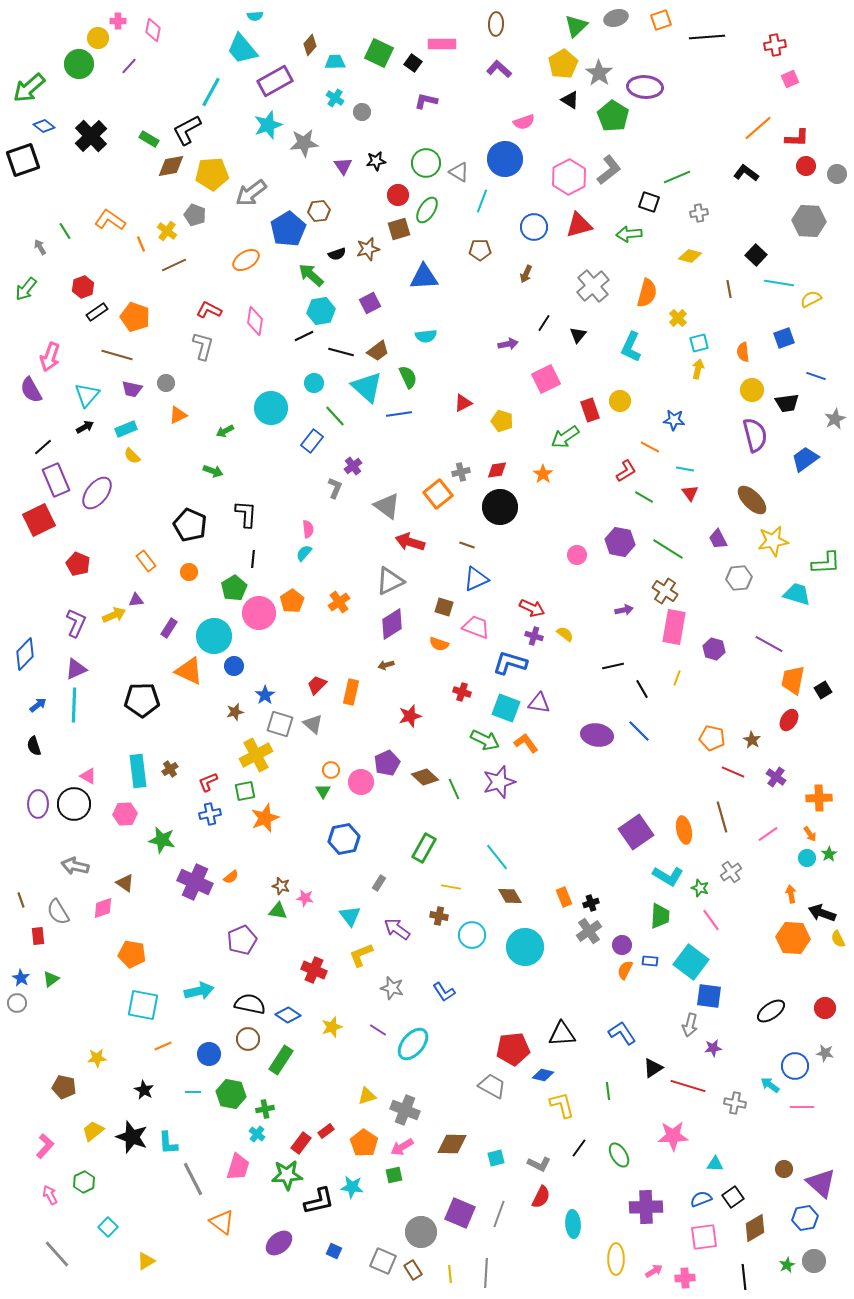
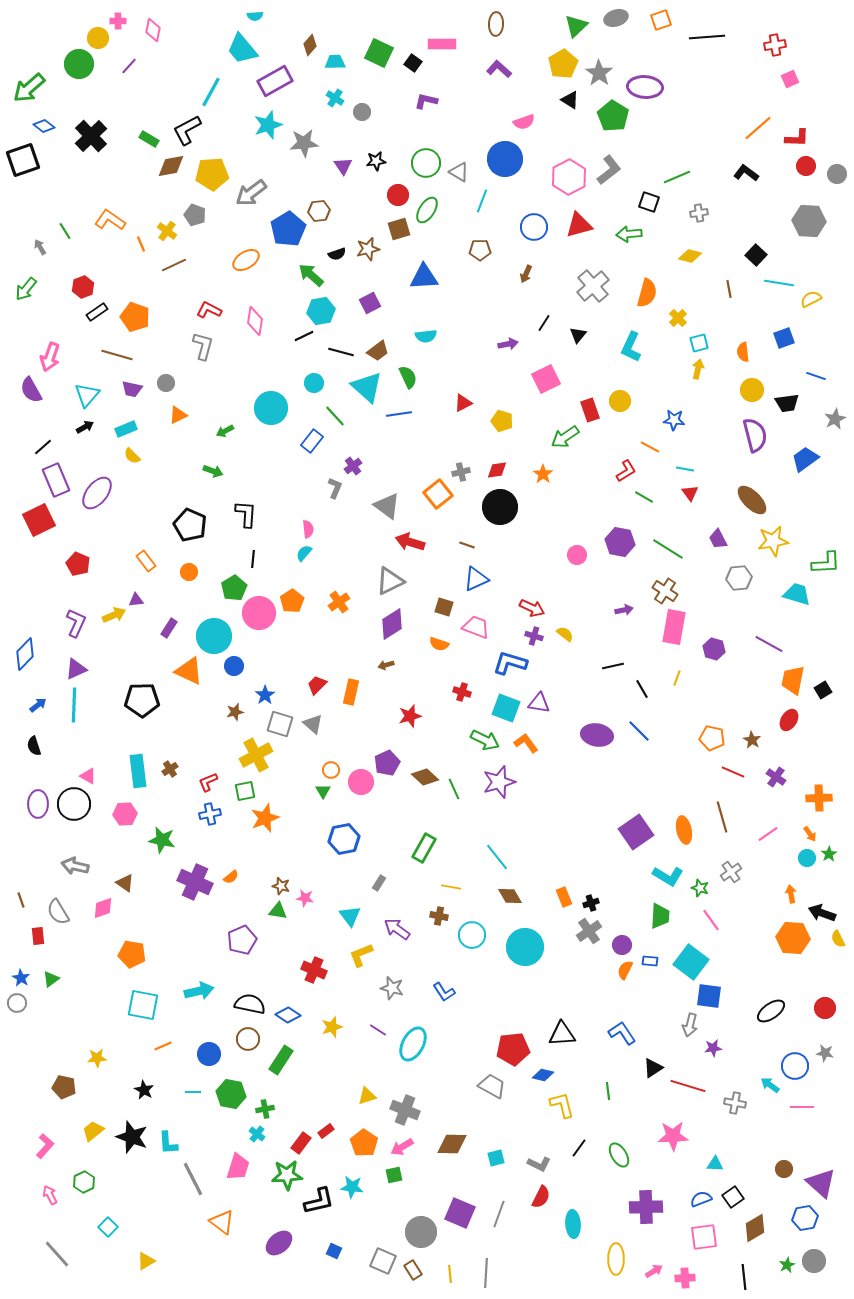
cyan ellipse at (413, 1044): rotated 12 degrees counterclockwise
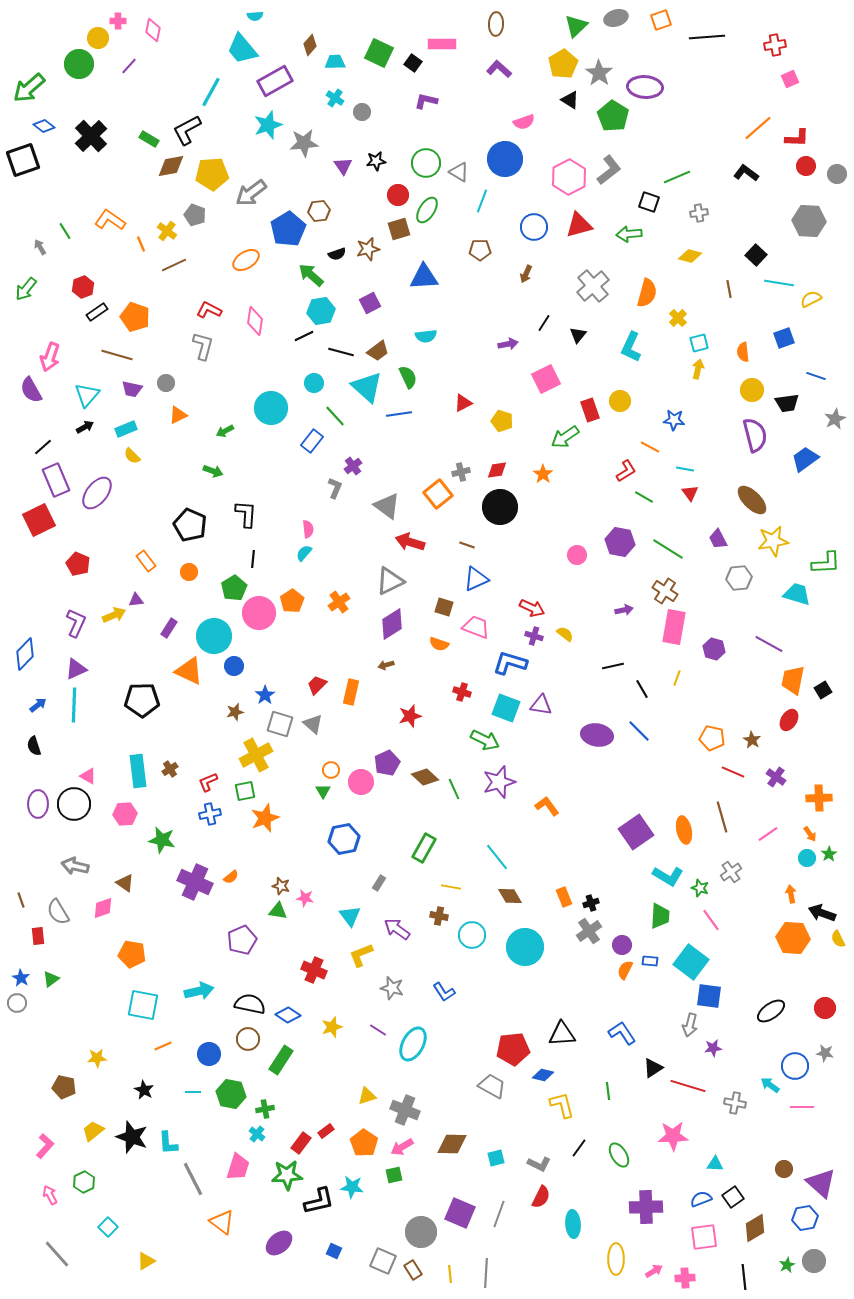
purple triangle at (539, 703): moved 2 px right, 2 px down
orange L-shape at (526, 743): moved 21 px right, 63 px down
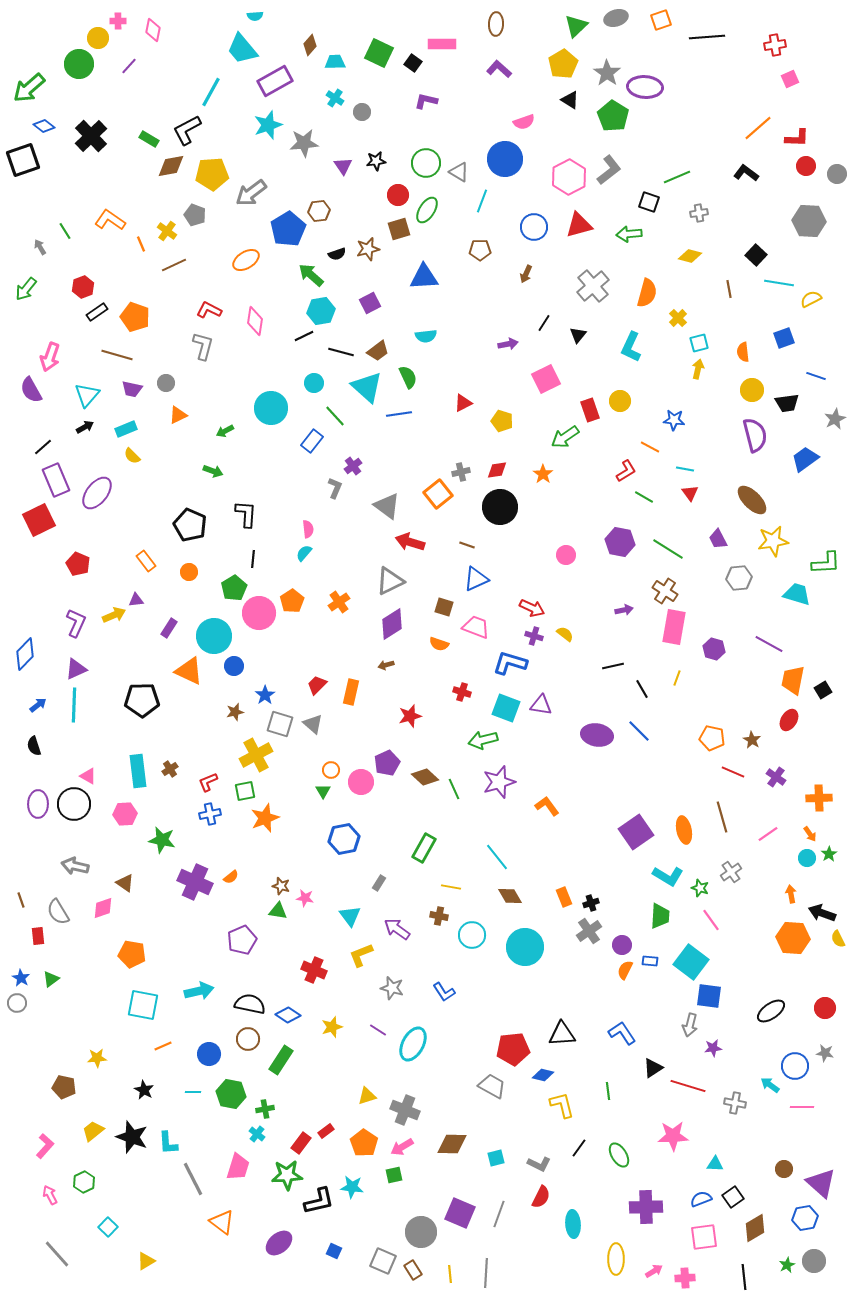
gray star at (599, 73): moved 8 px right
pink circle at (577, 555): moved 11 px left
green arrow at (485, 740): moved 2 px left; rotated 140 degrees clockwise
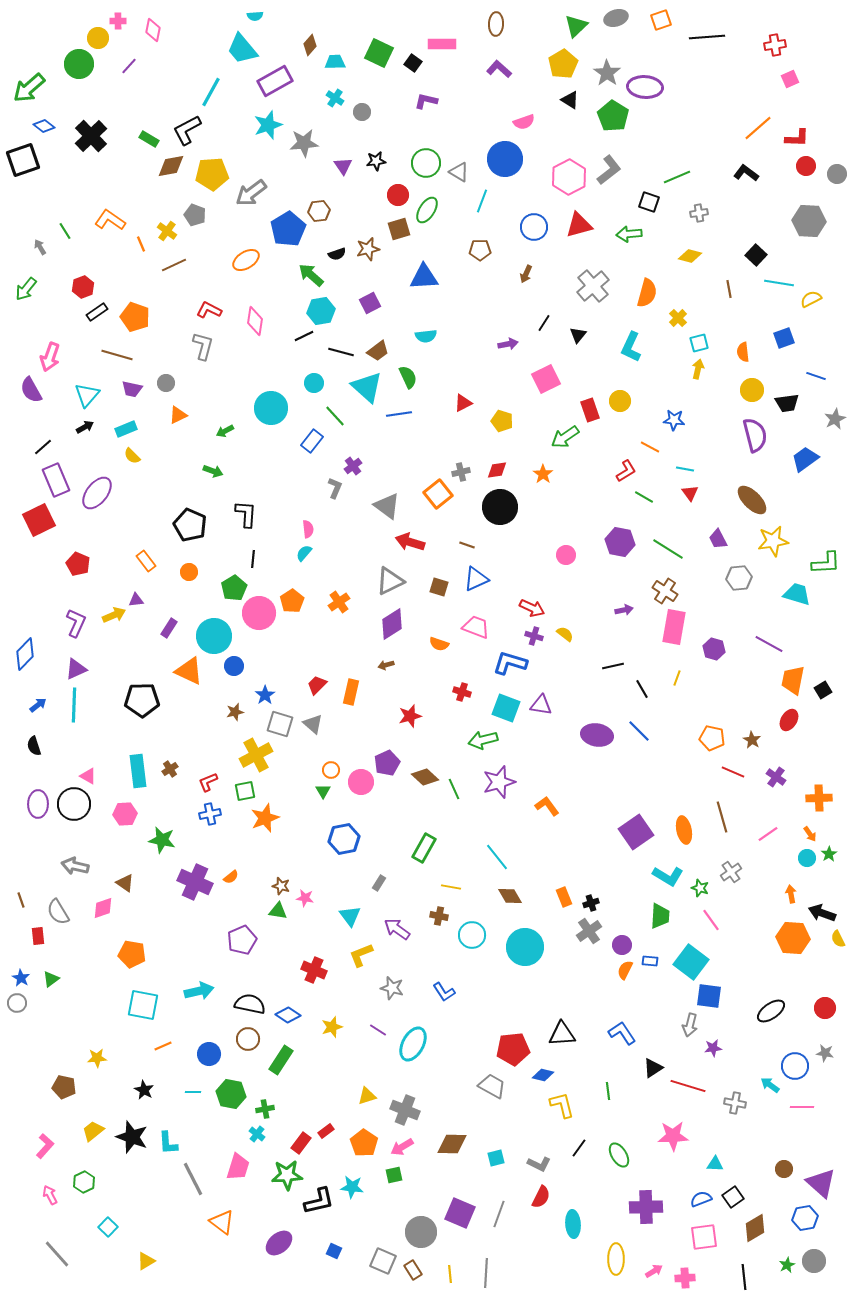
brown square at (444, 607): moved 5 px left, 20 px up
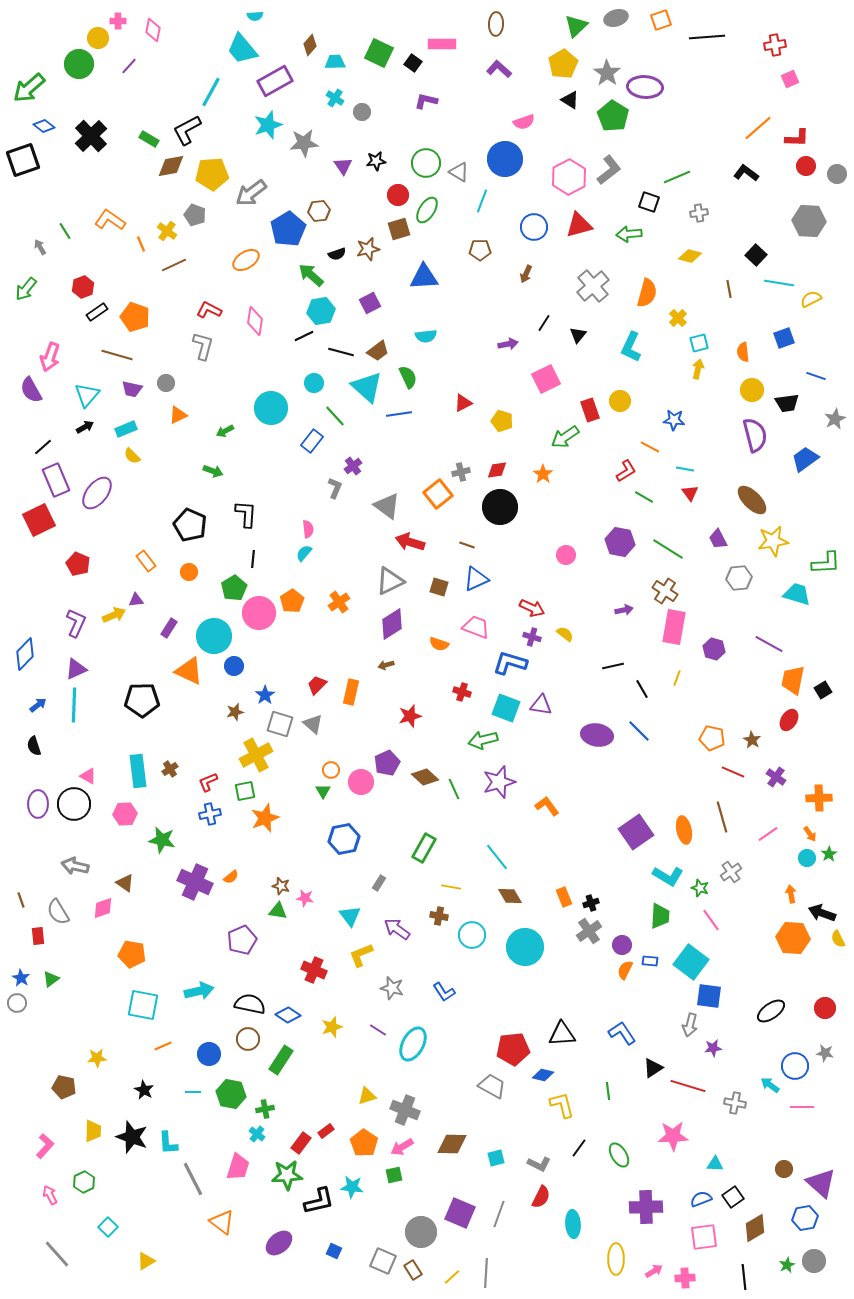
purple cross at (534, 636): moved 2 px left, 1 px down
yellow trapezoid at (93, 1131): rotated 130 degrees clockwise
yellow line at (450, 1274): moved 2 px right, 3 px down; rotated 54 degrees clockwise
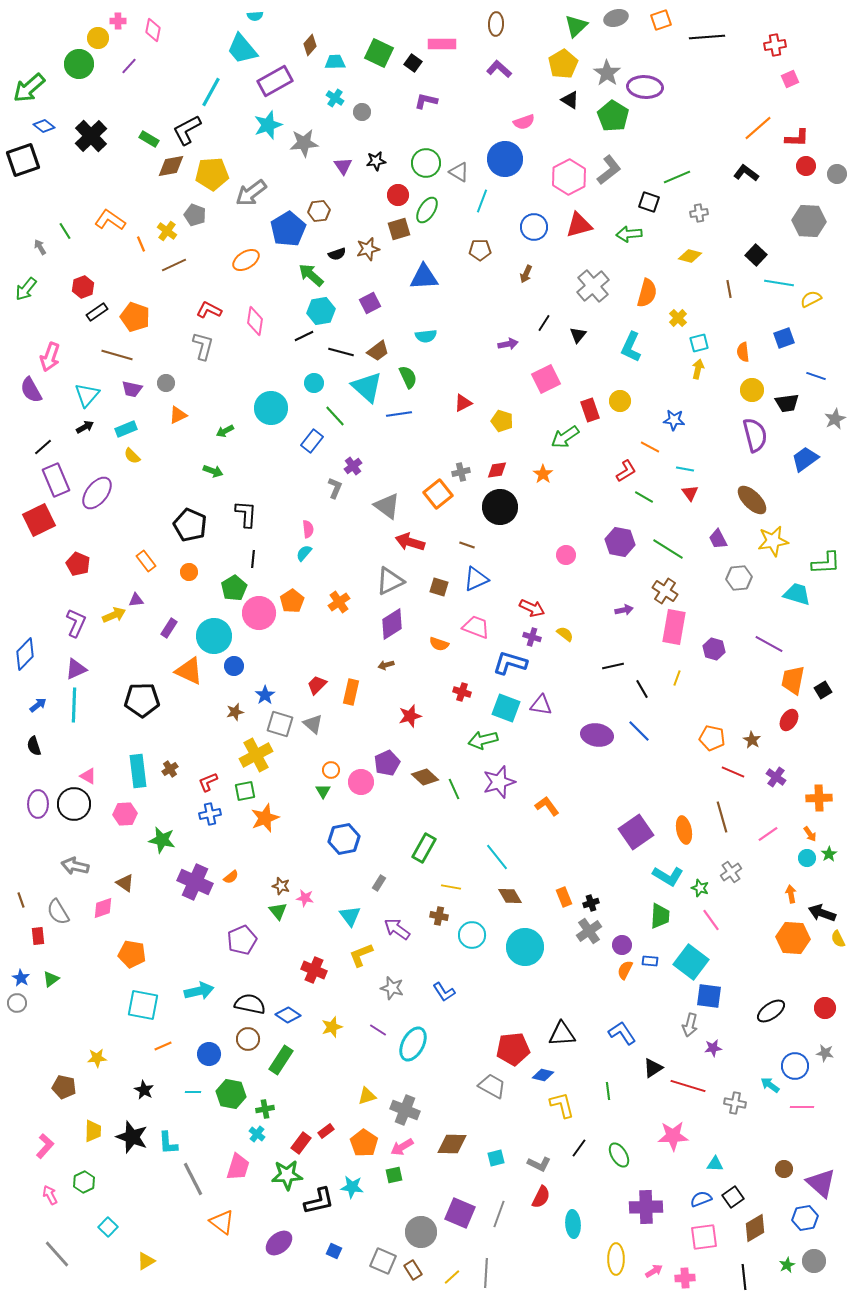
green triangle at (278, 911): rotated 42 degrees clockwise
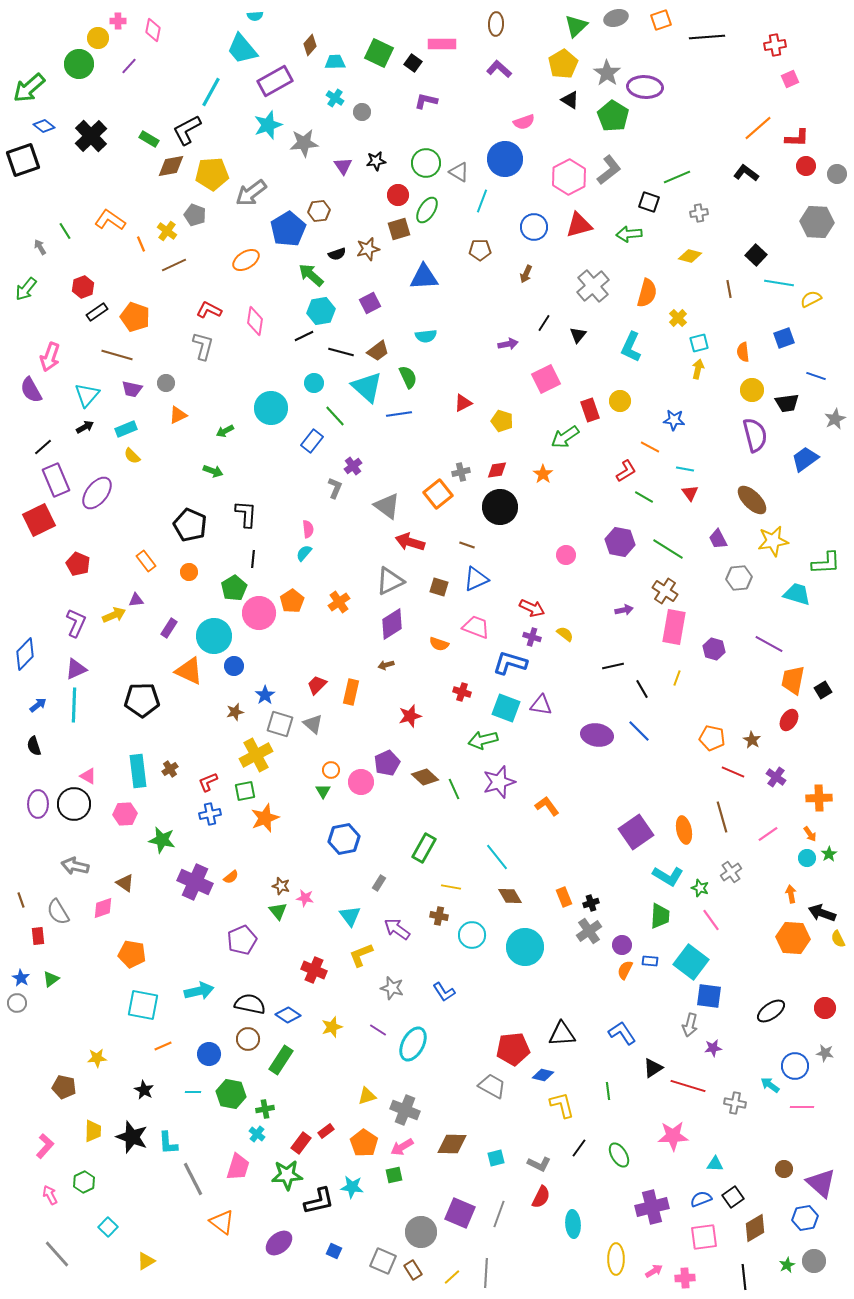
gray hexagon at (809, 221): moved 8 px right, 1 px down
purple cross at (646, 1207): moved 6 px right; rotated 12 degrees counterclockwise
